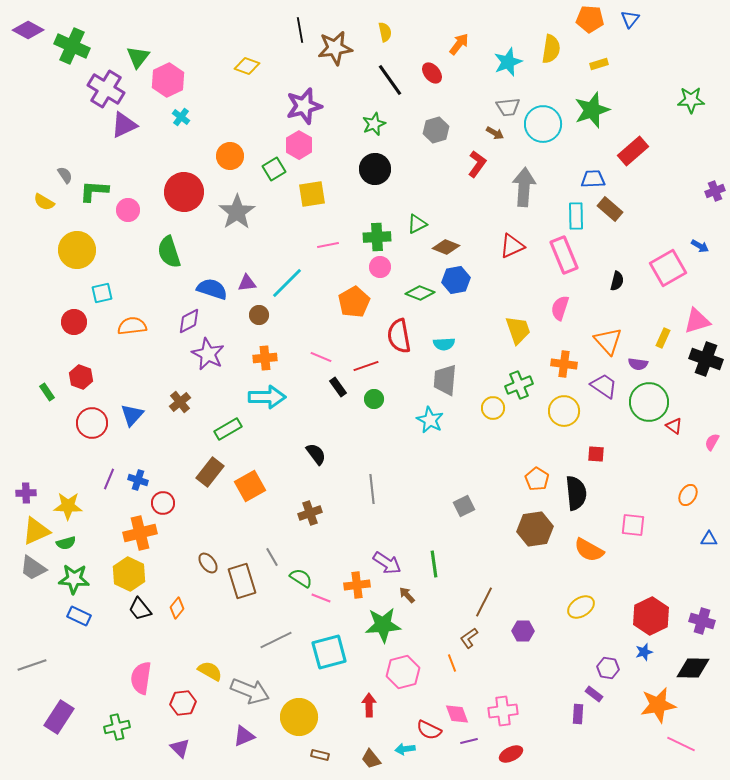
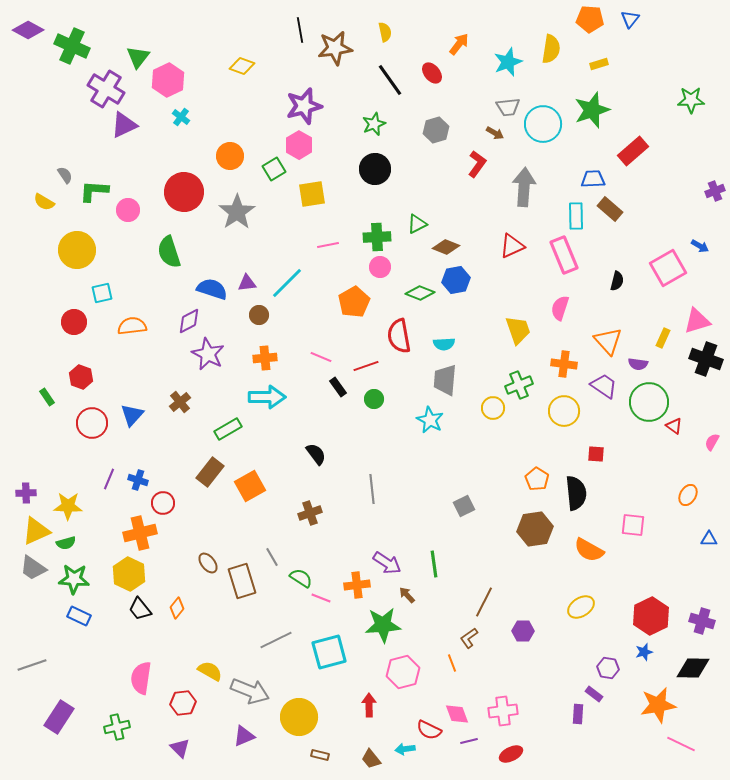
yellow diamond at (247, 66): moved 5 px left
green rectangle at (47, 392): moved 5 px down
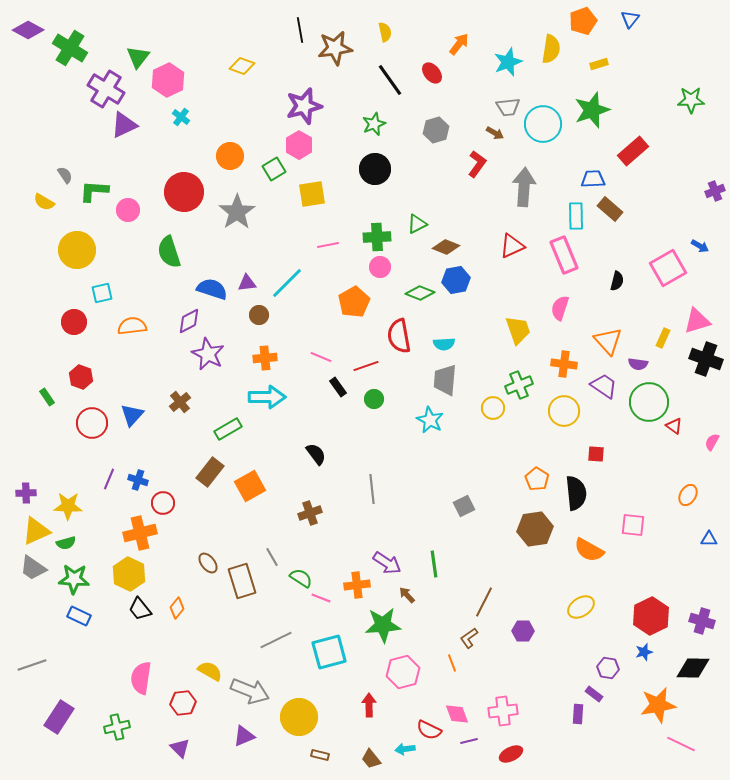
orange pentagon at (590, 19): moved 7 px left, 2 px down; rotated 24 degrees counterclockwise
green cross at (72, 46): moved 2 px left, 2 px down; rotated 8 degrees clockwise
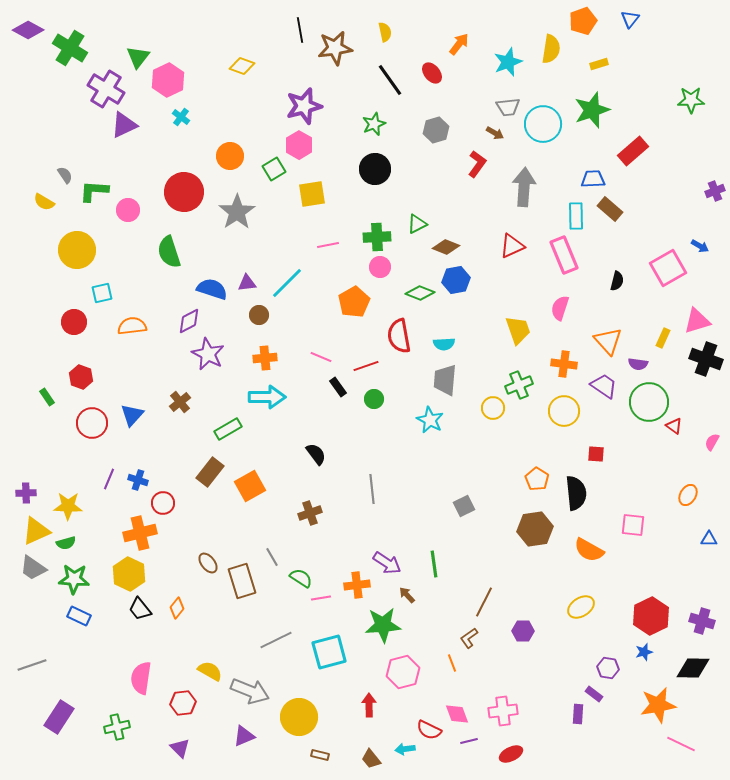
pink line at (321, 598): rotated 30 degrees counterclockwise
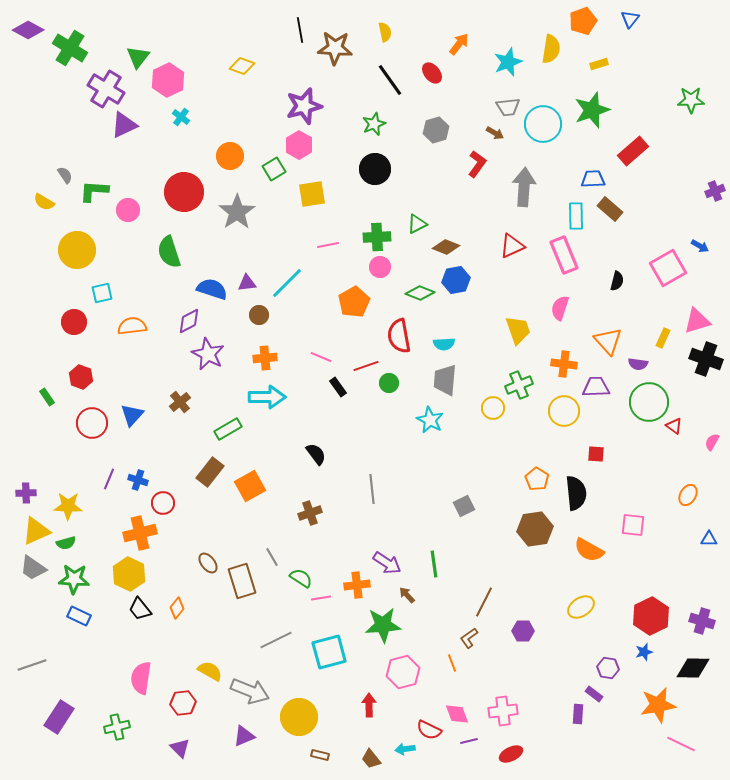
brown star at (335, 48): rotated 12 degrees clockwise
purple trapezoid at (604, 386): moved 8 px left, 1 px down; rotated 36 degrees counterclockwise
green circle at (374, 399): moved 15 px right, 16 px up
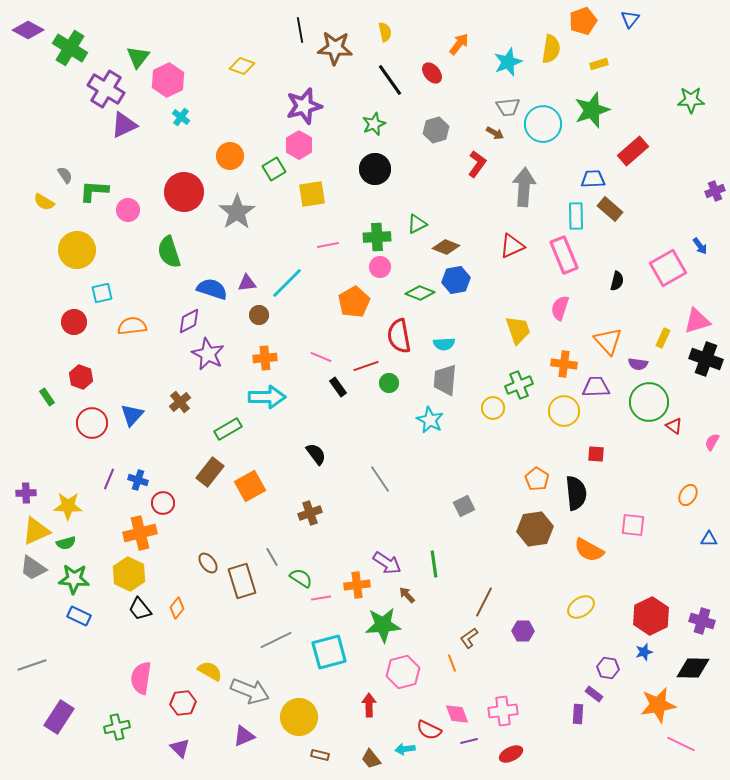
blue arrow at (700, 246): rotated 24 degrees clockwise
gray line at (372, 489): moved 8 px right, 10 px up; rotated 28 degrees counterclockwise
